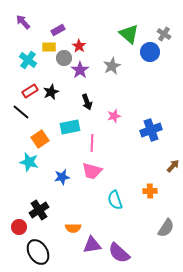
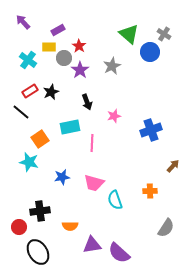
pink trapezoid: moved 2 px right, 12 px down
black cross: moved 1 px right, 1 px down; rotated 24 degrees clockwise
orange semicircle: moved 3 px left, 2 px up
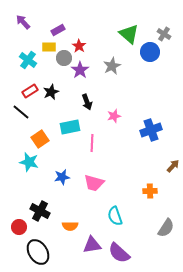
cyan semicircle: moved 16 px down
black cross: rotated 36 degrees clockwise
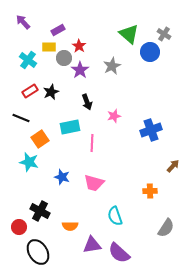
black line: moved 6 px down; rotated 18 degrees counterclockwise
blue star: rotated 28 degrees clockwise
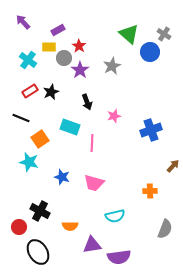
cyan rectangle: rotated 30 degrees clockwise
cyan semicircle: rotated 84 degrees counterclockwise
gray semicircle: moved 1 px left, 1 px down; rotated 12 degrees counterclockwise
purple semicircle: moved 4 px down; rotated 50 degrees counterclockwise
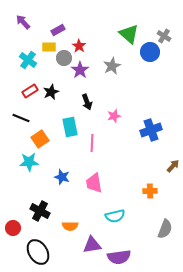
gray cross: moved 2 px down
cyan rectangle: rotated 60 degrees clockwise
cyan star: rotated 18 degrees counterclockwise
pink trapezoid: rotated 65 degrees clockwise
red circle: moved 6 px left, 1 px down
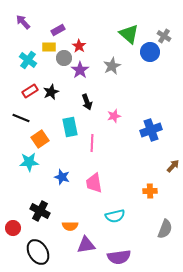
purple triangle: moved 6 px left
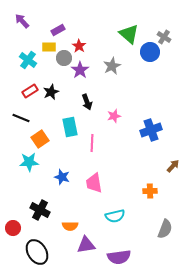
purple arrow: moved 1 px left, 1 px up
gray cross: moved 1 px down
black cross: moved 1 px up
black ellipse: moved 1 px left
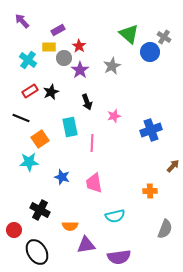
red circle: moved 1 px right, 2 px down
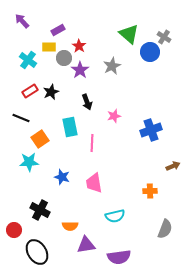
brown arrow: rotated 24 degrees clockwise
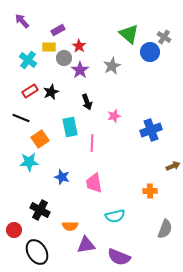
purple semicircle: rotated 30 degrees clockwise
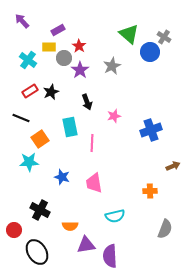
purple semicircle: moved 9 px left, 1 px up; rotated 65 degrees clockwise
